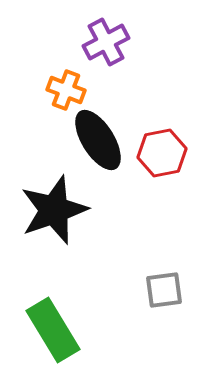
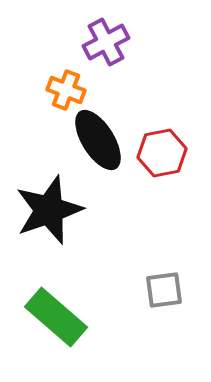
black star: moved 5 px left
green rectangle: moved 3 px right, 13 px up; rotated 18 degrees counterclockwise
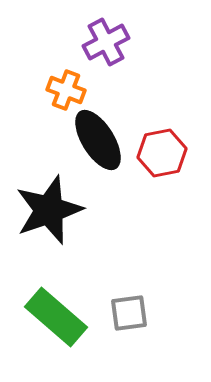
gray square: moved 35 px left, 23 px down
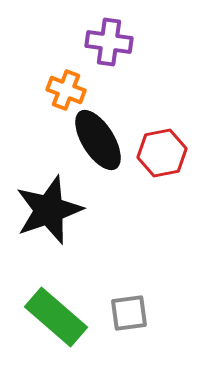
purple cross: moved 3 px right; rotated 36 degrees clockwise
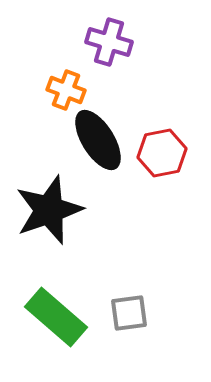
purple cross: rotated 9 degrees clockwise
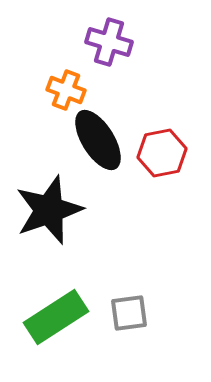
green rectangle: rotated 74 degrees counterclockwise
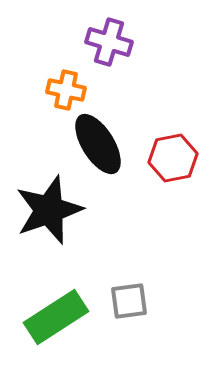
orange cross: rotated 9 degrees counterclockwise
black ellipse: moved 4 px down
red hexagon: moved 11 px right, 5 px down
gray square: moved 12 px up
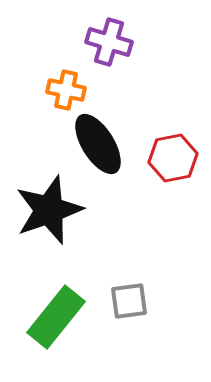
green rectangle: rotated 18 degrees counterclockwise
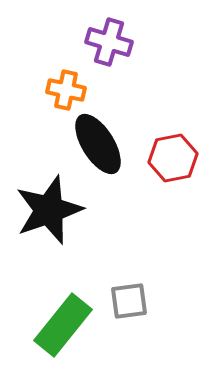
green rectangle: moved 7 px right, 8 px down
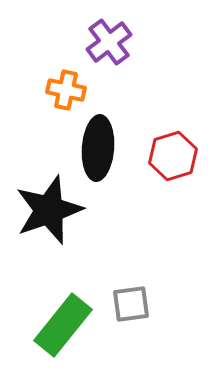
purple cross: rotated 36 degrees clockwise
black ellipse: moved 4 px down; rotated 36 degrees clockwise
red hexagon: moved 2 px up; rotated 6 degrees counterclockwise
gray square: moved 2 px right, 3 px down
